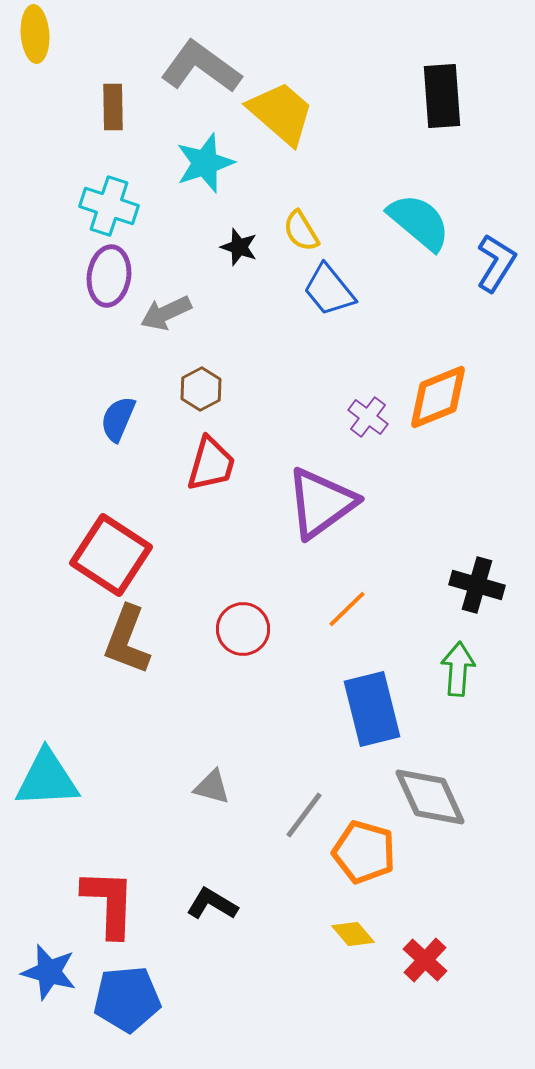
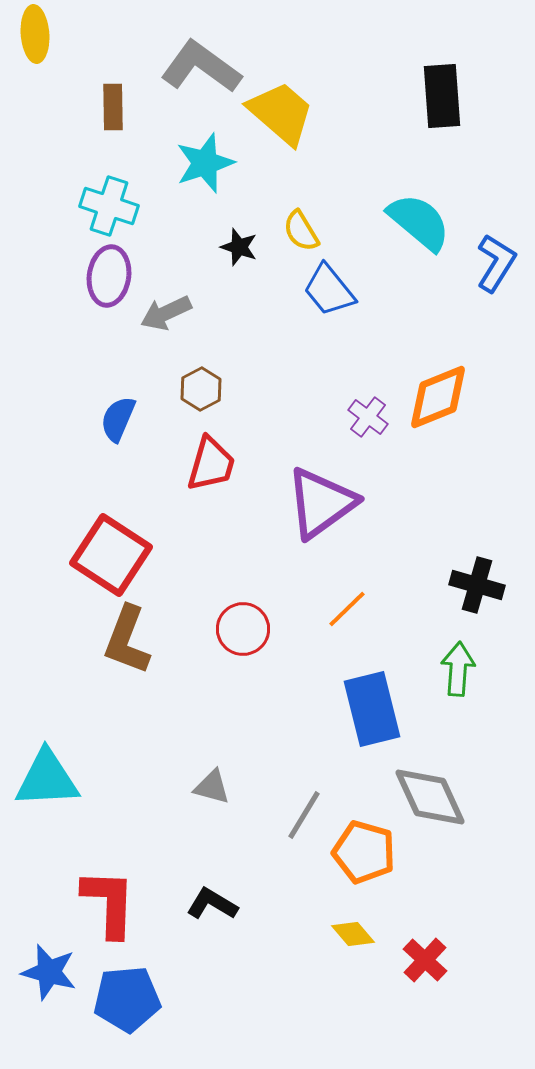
gray line: rotated 6 degrees counterclockwise
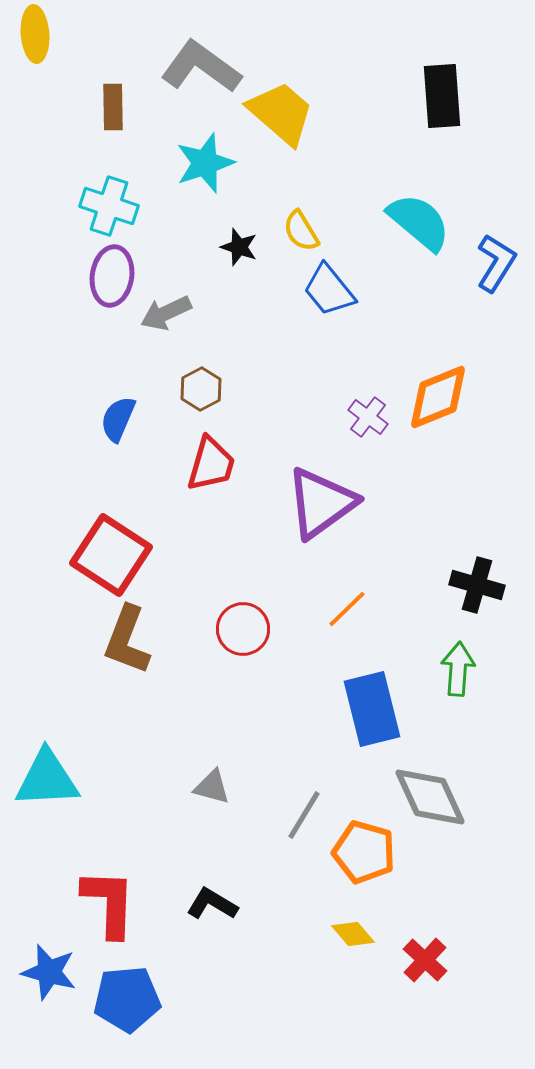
purple ellipse: moved 3 px right
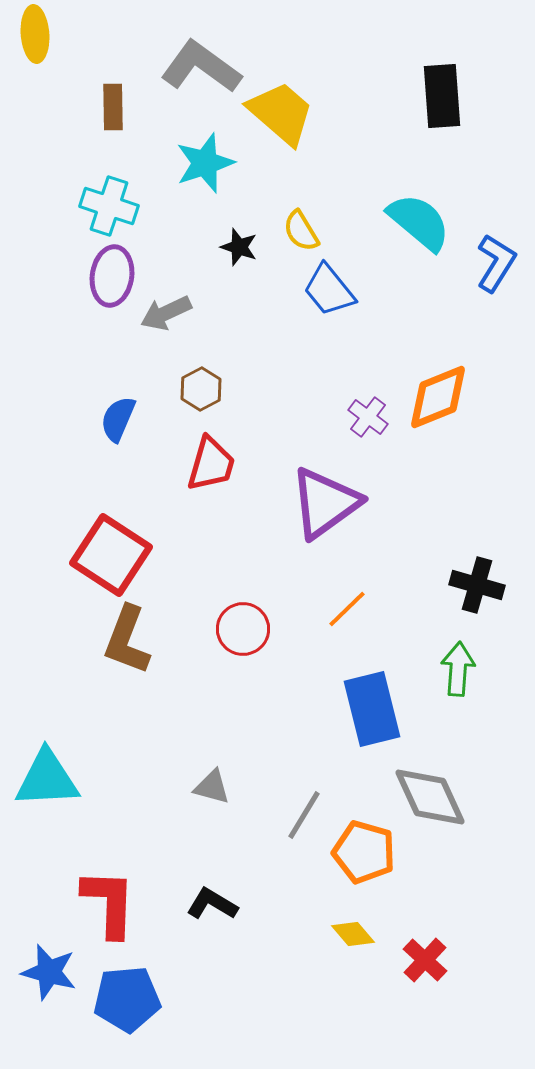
purple triangle: moved 4 px right
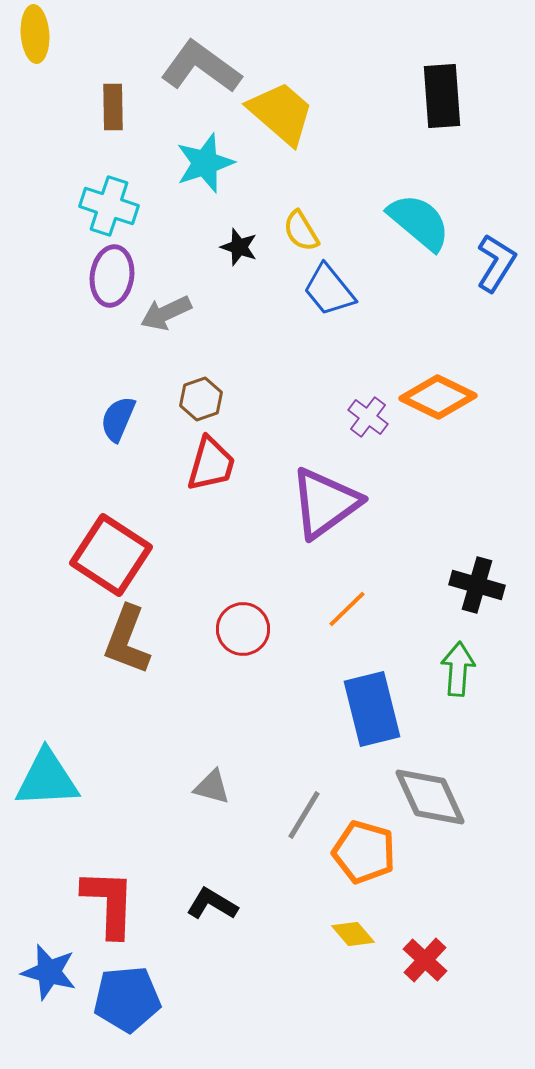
brown hexagon: moved 10 px down; rotated 9 degrees clockwise
orange diamond: rotated 48 degrees clockwise
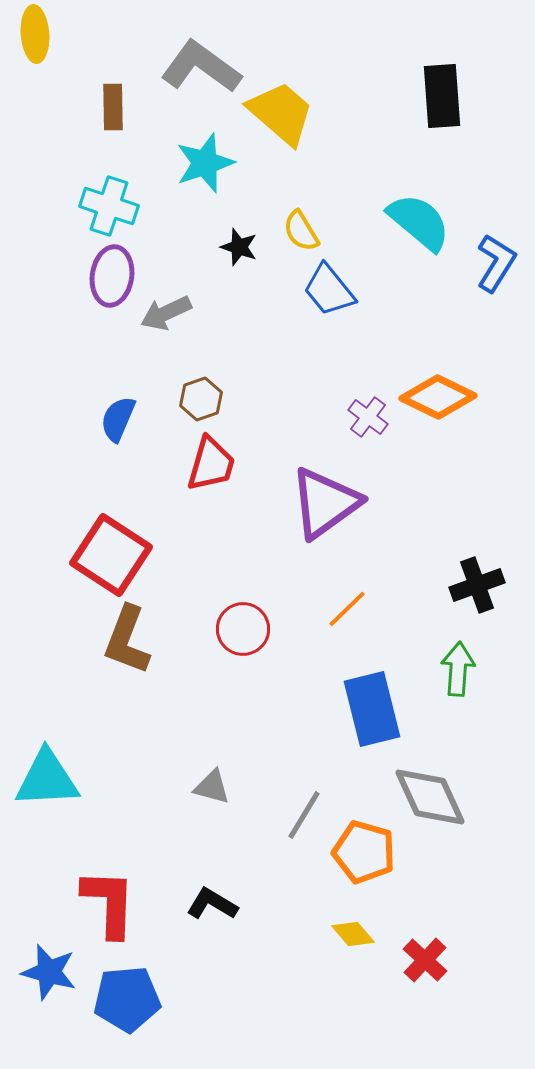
black cross: rotated 36 degrees counterclockwise
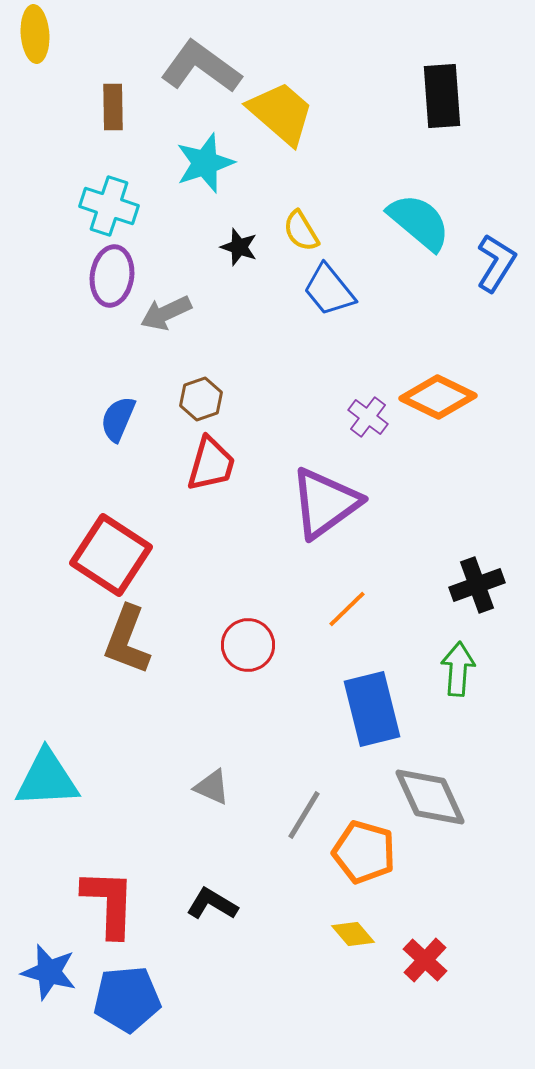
red circle: moved 5 px right, 16 px down
gray triangle: rotated 9 degrees clockwise
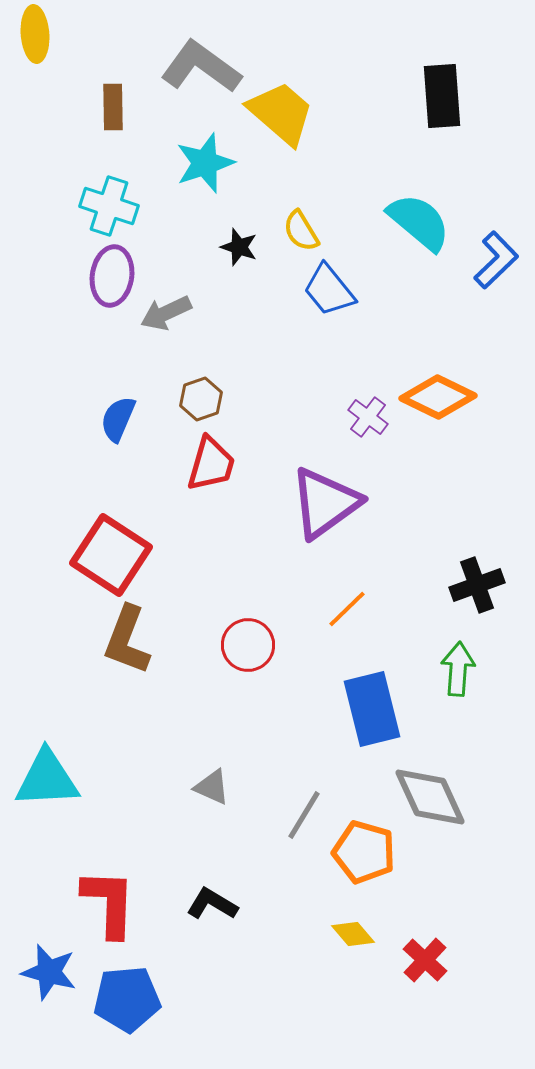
blue L-shape: moved 3 px up; rotated 14 degrees clockwise
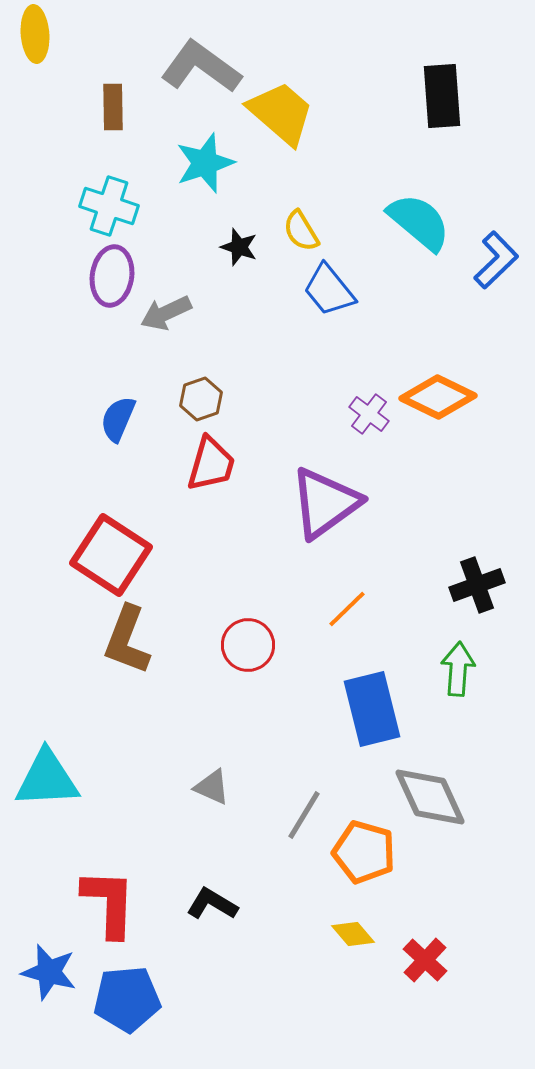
purple cross: moved 1 px right, 3 px up
